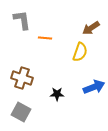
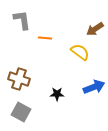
brown arrow: moved 4 px right, 1 px down
yellow semicircle: rotated 72 degrees counterclockwise
brown cross: moved 3 px left, 1 px down
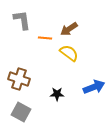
brown arrow: moved 26 px left
yellow semicircle: moved 11 px left, 1 px down
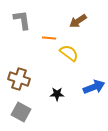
brown arrow: moved 9 px right, 8 px up
orange line: moved 4 px right
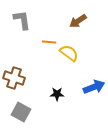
orange line: moved 4 px down
brown cross: moved 5 px left, 1 px up
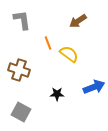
orange line: moved 1 px left, 1 px down; rotated 64 degrees clockwise
yellow semicircle: moved 1 px down
brown cross: moved 5 px right, 8 px up
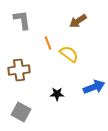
brown cross: rotated 25 degrees counterclockwise
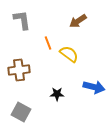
blue arrow: rotated 35 degrees clockwise
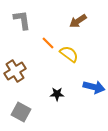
orange line: rotated 24 degrees counterclockwise
brown cross: moved 4 px left, 1 px down; rotated 25 degrees counterclockwise
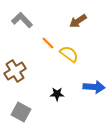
gray L-shape: rotated 35 degrees counterclockwise
blue arrow: rotated 10 degrees counterclockwise
